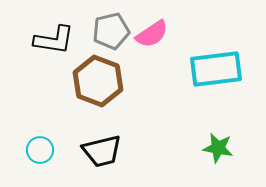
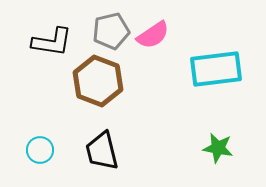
pink semicircle: moved 1 px right, 1 px down
black L-shape: moved 2 px left, 2 px down
black trapezoid: rotated 90 degrees clockwise
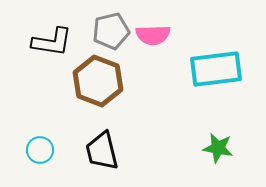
pink semicircle: rotated 32 degrees clockwise
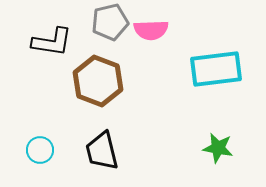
gray pentagon: moved 1 px left, 9 px up
pink semicircle: moved 2 px left, 5 px up
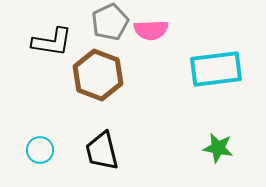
gray pentagon: rotated 12 degrees counterclockwise
brown hexagon: moved 6 px up
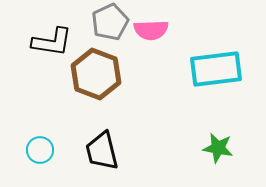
brown hexagon: moved 2 px left, 1 px up
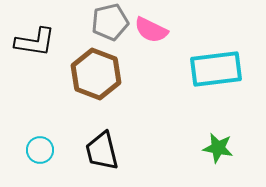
gray pentagon: rotated 12 degrees clockwise
pink semicircle: rotated 28 degrees clockwise
black L-shape: moved 17 px left
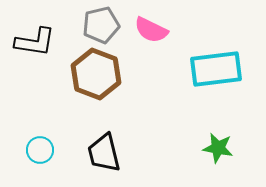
gray pentagon: moved 9 px left, 3 px down
black trapezoid: moved 2 px right, 2 px down
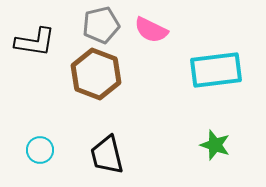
cyan rectangle: moved 1 px down
green star: moved 3 px left, 3 px up; rotated 8 degrees clockwise
black trapezoid: moved 3 px right, 2 px down
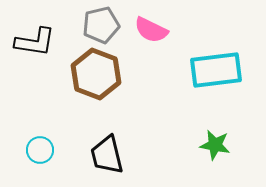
green star: rotated 8 degrees counterclockwise
